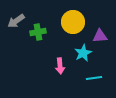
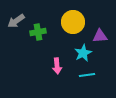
pink arrow: moved 3 px left
cyan line: moved 7 px left, 3 px up
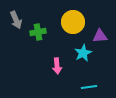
gray arrow: moved 1 px up; rotated 78 degrees counterclockwise
cyan line: moved 2 px right, 12 px down
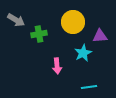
gray arrow: rotated 36 degrees counterclockwise
green cross: moved 1 px right, 2 px down
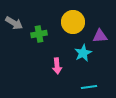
gray arrow: moved 2 px left, 3 px down
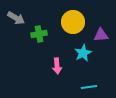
gray arrow: moved 2 px right, 5 px up
purple triangle: moved 1 px right, 1 px up
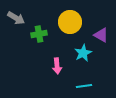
yellow circle: moved 3 px left
purple triangle: rotated 35 degrees clockwise
cyan line: moved 5 px left, 1 px up
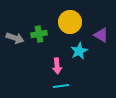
gray arrow: moved 1 px left, 20 px down; rotated 12 degrees counterclockwise
cyan star: moved 4 px left, 2 px up
cyan line: moved 23 px left
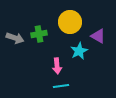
purple triangle: moved 3 px left, 1 px down
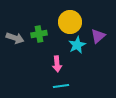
purple triangle: rotated 49 degrees clockwise
cyan star: moved 2 px left, 6 px up
pink arrow: moved 2 px up
